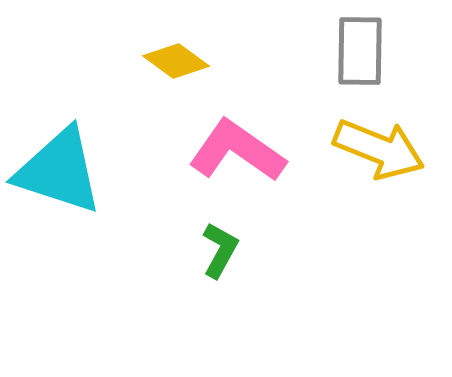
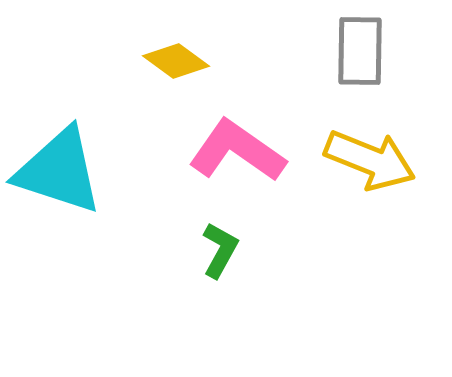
yellow arrow: moved 9 px left, 11 px down
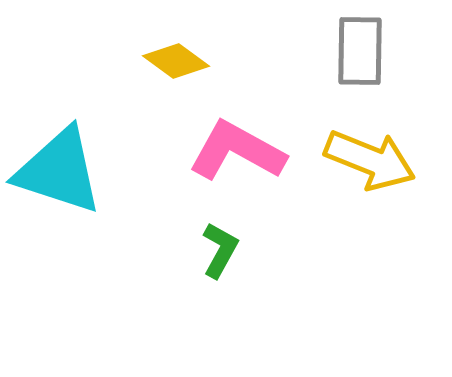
pink L-shape: rotated 6 degrees counterclockwise
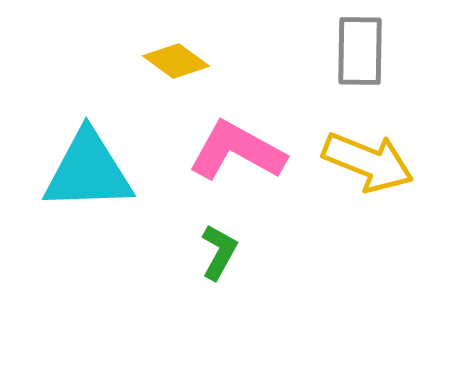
yellow arrow: moved 2 px left, 2 px down
cyan triangle: moved 29 px right; rotated 20 degrees counterclockwise
green L-shape: moved 1 px left, 2 px down
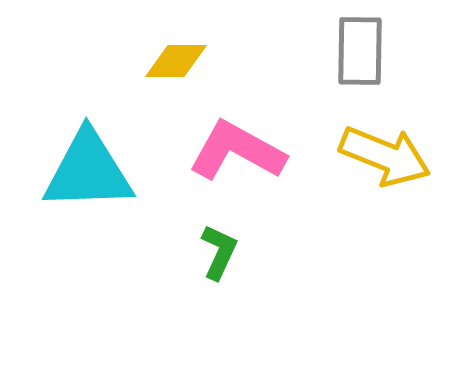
yellow diamond: rotated 36 degrees counterclockwise
yellow arrow: moved 17 px right, 6 px up
green L-shape: rotated 4 degrees counterclockwise
